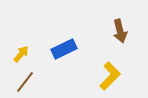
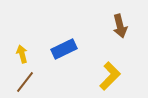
brown arrow: moved 5 px up
yellow arrow: moved 1 px right; rotated 54 degrees counterclockwise
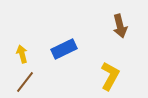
yellow L-shape: rotated 16 degrees counterclockwise
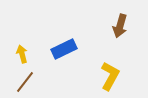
brown arrow: rotated 30 degrees clockwise
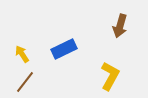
yellow arrow: rotated 18 degrees counterclockwise
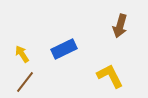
yellow L-shape: rotated 56 degrees counterclockwise
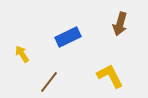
brown arrow: moved 2 px up
blue rectangle: moved 4 px right, 12 px up
brown line: moved 24 px right
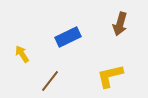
yellow L-shape: rotated 76 degrees counterclockwise
brown line: moved 1 px right, 1 px up
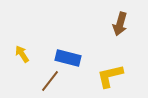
blue rectangle: moved 21 px down; rotated 40 degrees clockwise
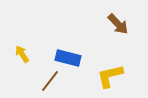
brown arrow: moved 2 px left; rotated 60 degrees counterclockwise
